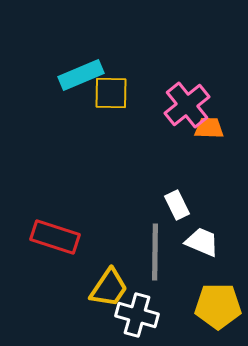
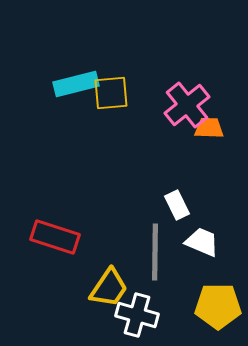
cyan rectangle: moved 5 px left, 9 px down; rotated 9 degrees clockwise
yellow square: rotated 6 degrees counterclockwise
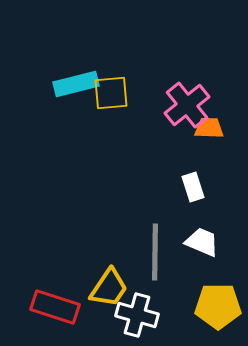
white rectangle: moved 16 px right, 18 px up; rotated 8 degrees clockwise
red rectangle: moved 70 px down
